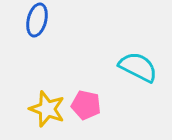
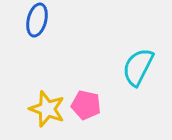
cyan semicircle: rotated 90 degrees counterclockwise
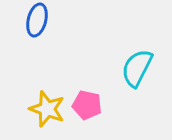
cyan semicircle: moved 1 px left, 1 px down
pink pentagon: moved 1 px right
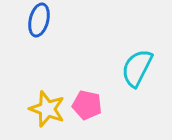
blue ellipse: moved 2 px right
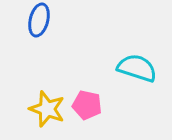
cyan semicircle: rotated 81 degrees clockwise
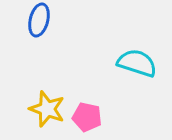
cyan semicircle: moved 5 px up
pink pentagon: moved 12 px down
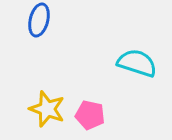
pink pentagon: moved 3 px right, 2 px up
